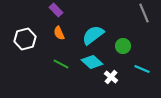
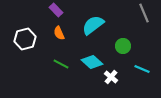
cyan semicircle: moved 10 px up
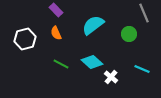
orange semicircle: moved 3 px left
green circle: moved 6 px right, 12 px up
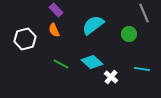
orange semicircle: moved 2 px left, 3 px up
cyan line: rotated 14 degrees counterclockwise
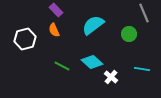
green line: moved 1 px right, 2 px down
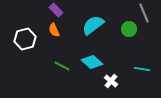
green circle: moved 5 px up
white cross: moved 4 px down
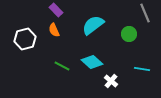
gray line: moved 1 px right
green circle: moved 5 px down
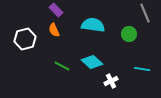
cyan semicircle: rotated 45 degrees clockwise
white cross: rotated 24 degrees clockwise
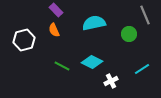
gray line: moved 2 px down
cyan semicircle: moved 1 px right, 2 px up; rotated 20 degrees counterclockwise
white hexagon: moved 1 px left, 1 px down
cyan diamond: rotated 15 degrees counterclockwise
cyan line: rotated 42 degrees counterclockwise
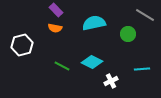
gray line: rotated 36 degrees counterclockwise
orange semicircle: moved 1 px right, 2 px up; rotated 56 degrees counterclockwise
green circle: moved 1 px left
white hexagon: moved 2 px left, 5 px down
cyan line: rotated 28 degrees clockwise
